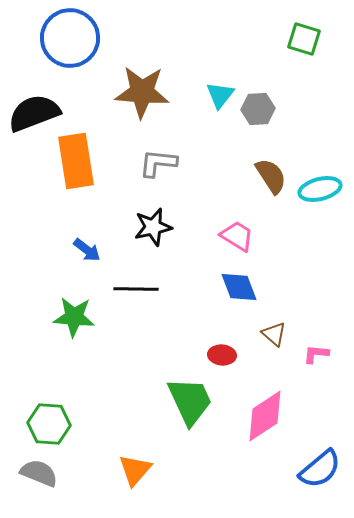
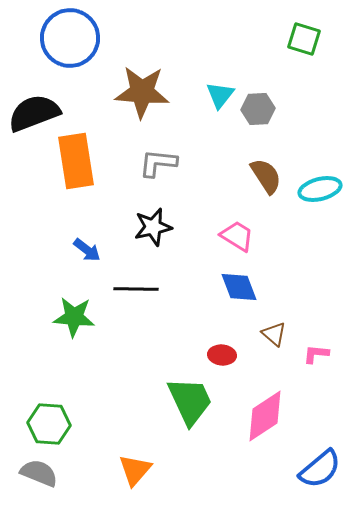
brown semicircle: moved 5 px left
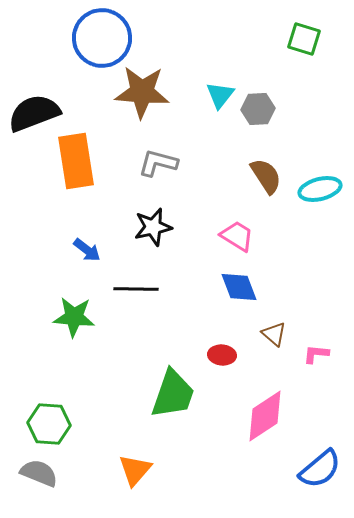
blue circle: moved 32 px right
gray L-shape: rotated 9 degrees clockwise
green trapezoid: moved 17 px left, 7 px up; rotated 44 degrees clockwise
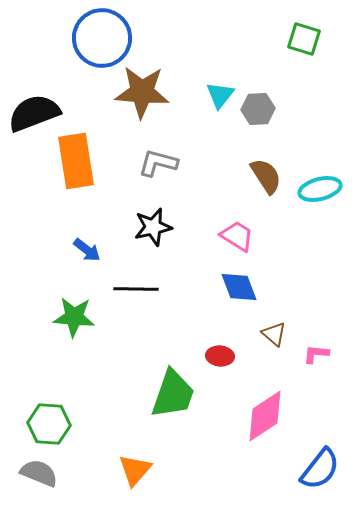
red ellipse: moved 2 px left, 1 px down
blue semicircle: rotated 12 degrees counterclockwise
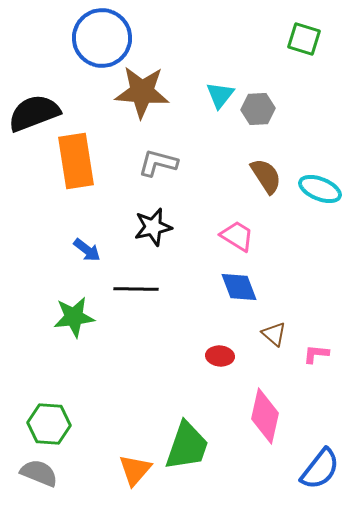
cyan ellipse: rotated 36 degrees clockwise
green star: rotated 12 degrees counterclockwise
green trapezoid: moved 14 px right, 52 px down
pink diamond: rotated 44 degrees counterclockwise
